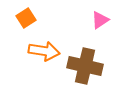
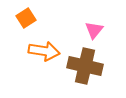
pink triangle: moved 6 px left, 10 px down; rotated 18 degrees counterclockwise
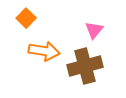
orange square: rotated 12 degrees counterclockwise
brown cross: rotated 28 degrees counterclockwise
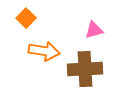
pink triangle: rotated 36 degrees clockwise
brown cross: moved 3 px down; rotated 12 degrees clockwise
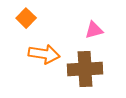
orange arrow: moved 3 px down
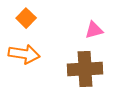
orange arrow: moved 20 px left
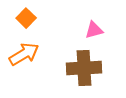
orange arrow: rotated 40 degrees counterclockwise
brown cross: moved 1 px left, 1 px up
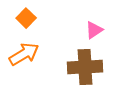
pink triangle: rotated 18 degrees counterclockwise
brown cross: moved 1 px right, 1 px up
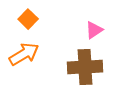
orange square: moved 2 px right, 1 px down
